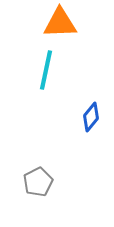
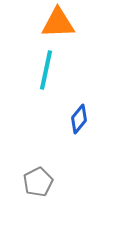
orange triangle: moved 2 px left
blue diamond: moved 12 px left, 2 px down
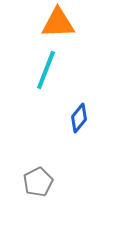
cyan line: rotated 9 degrees clockwise
blue diamond: moved 1 px up
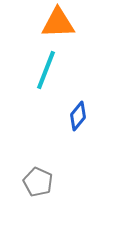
blue diamond: moved 1 px left, 2 px up
gray pentagon: rotated 20 degrees counterclockwise
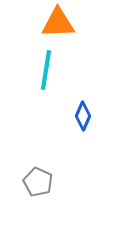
cyan line: rotated 12 degrees counterclockwise
blue diamond: moved 5 px right; rotated 16 degrees counterclockwise
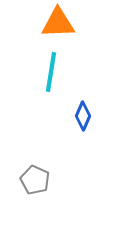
cyan line: moved 5 px right, 2 px down
gray pentagon: moved 3 px left, 2 px up
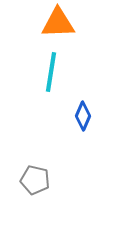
gray pentagon: rotated 12 degrees counterclockwise
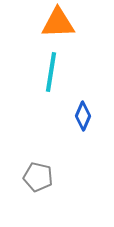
gray pentagon: moved 3 px right, 3 px up
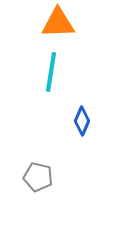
blue diamond: moved 1 px left, 5 px down
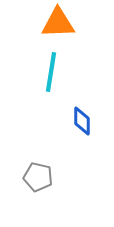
blue diamond: rotated 24 degrees counterclockwise
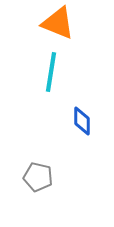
orange triangle: rotated 24 degrees clockwise
